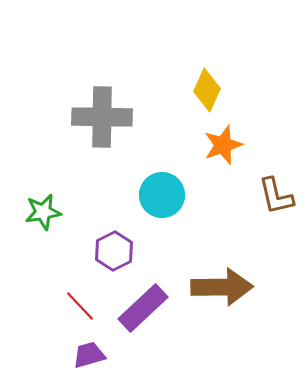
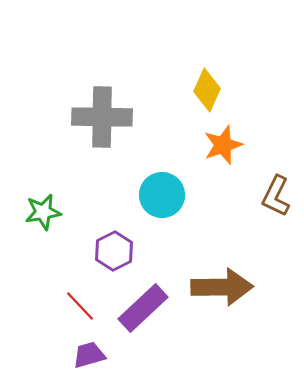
brown L-shape: rotated 39 degrees clockwise
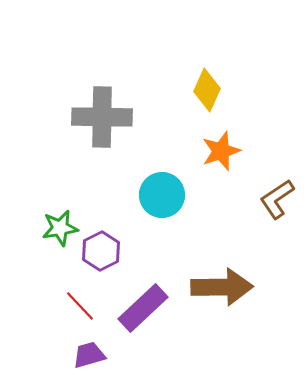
orange star: moved 2 px left, 6 px down
brown L-shape: moved 1 px right, 3 px down; rotated 30 degrees clockwise
green star: moved 17 px right, 16 px down
purple hexagon: moved 13 px left
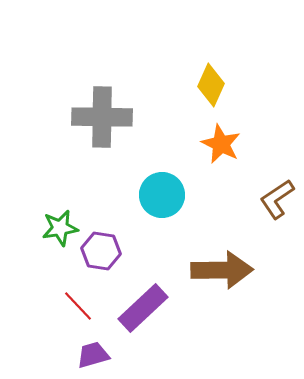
yellow diamond: moved 4 px right, 5 px up
orange star: moved 7 px up; rotated 27 degrees counterclockwise
purple hexagon: rotated 24 degrees counterclockwise
brown arrow: moved 17 px up
red line: moved 2 px left
purple trapezoid: moved 4 px right
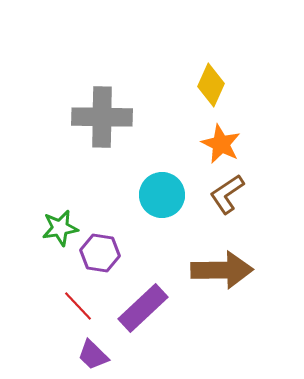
brown L-shape: moved 50 px left, 5 px up
purple hexagon: moved 1 px left, 2 px down
purple trapezoid: rotated 120 degrees counterclockwise
